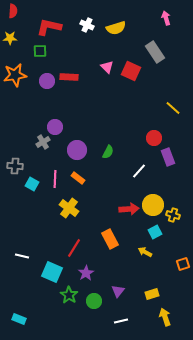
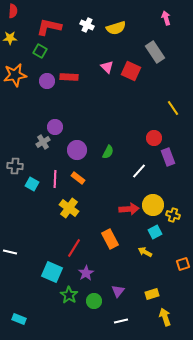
green square at (40, 51): rotated 32 degrees clockwise
yellow line at (173, 108): rotated 14 degrees clockwise
white line at (22, 256): moved 12 px left, 4 px up
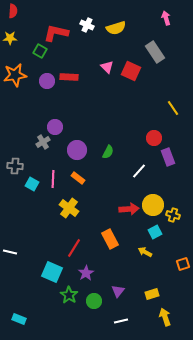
red L-shape at (49, 27): moved 7 px right, 6 px down
pink line at (55, 179): moved 2 px left
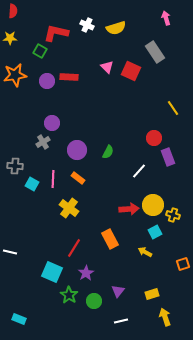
purple circle at (55, 127): moved 3 px left, 4 px up
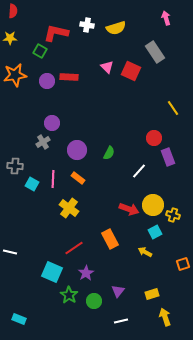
white cross at (87, 25): rotated 16 degrees counterclockwise
green semicircle at (108, 152): moved 1 px right, 1 px down
red arrow at (129, 209): rotated 24 degrees clockwise
red line at (74, 248): rotated 24 degrees clockwise
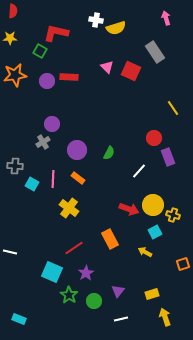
white cross at (87, 25): moved 9 px right, 5 px up
purple circle at (52, 123): moved 1 px down
white line at (121, 321): moved 2 px up
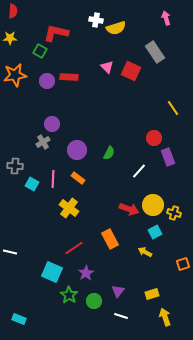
yellow cross at (173, 215): moved 1 px right, 2 px up
white line at (121, 319): moved 3 px up; rotated 32 degrees clockwise
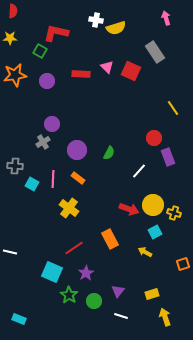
red rectangle at (69, 77): moved 12 px right, 3 px up
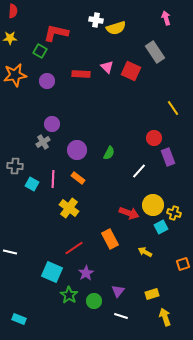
red arrow at (129, 209): moved 4 px down
cyan square at (155, 232): moved 6 px right, 5 px up
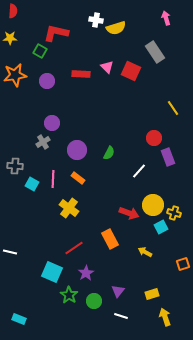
purple circle at (52, 124): moved 1 px up
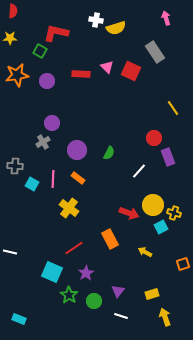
orange star at (15, 75): moved 2 px right
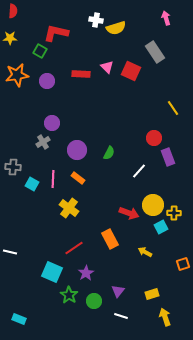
gray cross at (15, 166): moved 2 px left, 1 px down
yellow cross at (174, 213): rotated 16 degrees counterclockwise
